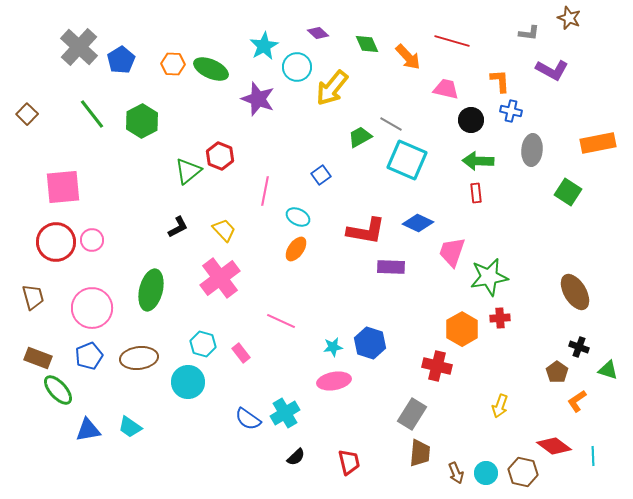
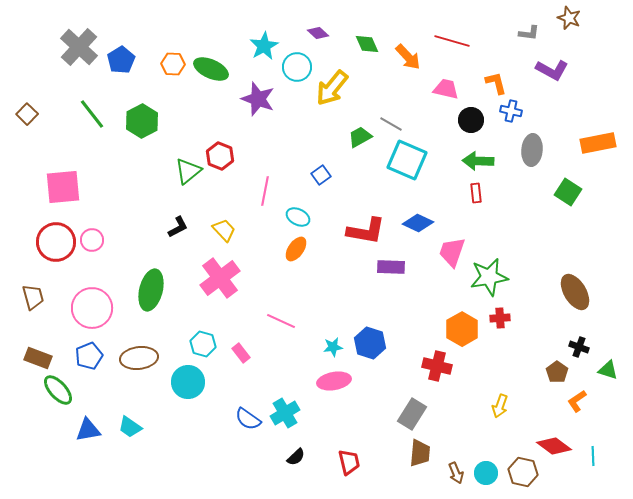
orange L-shape at (500, 81): moved 4 px left, 2 px down; rotated 10 degrees counterclockwise
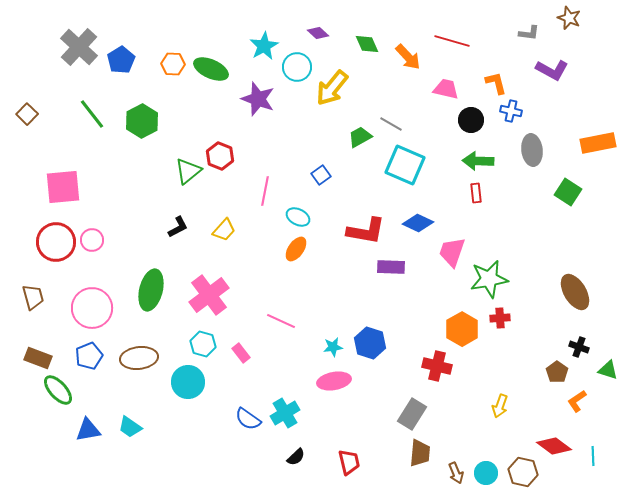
gray ellipse at (532, 150): rotated 12 degrees counterclockwise
cyan square at (407, 160): moved 2 px left, 5 px down
yellow trapezoid at (224, 230): rotated 85 degrees clockwise
green star at (489, 277): moved 2 px down
pink cross at (220, 278): moved 11 px left, 17 px down
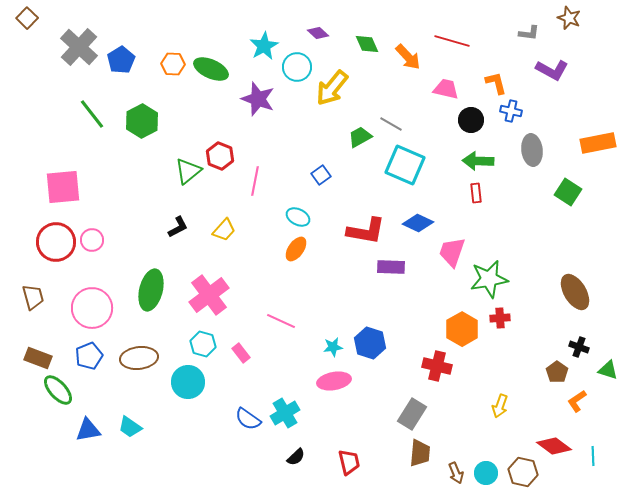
brown square at (27, 114): moved 96 px up
pink line at (265, 191): moved 10 px left, 10 px up
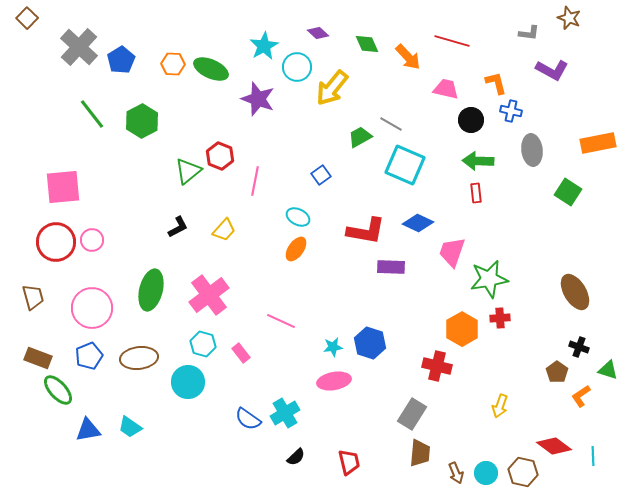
orange L-shape at (577, 401): moved 4 px right, 5 px up
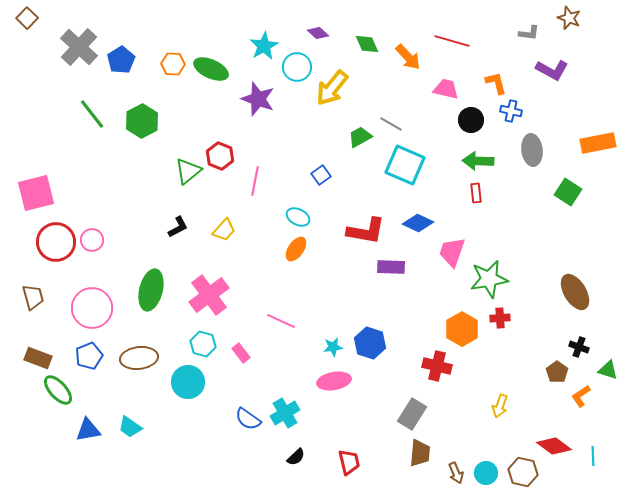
pink square at (63, 187): moved 27 px left, 6 px down; rotated 9 degrees counterclockwise
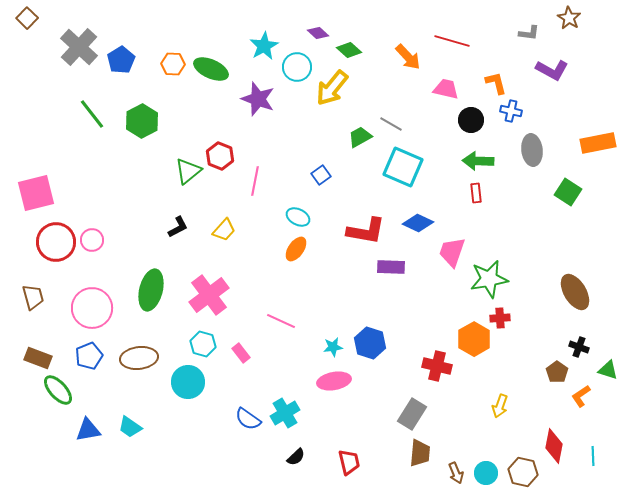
brown star at (569, 18): rotated 10 degrees clockwise
green diamond at (367, 44): moved 18 px left, 6 px down; rotated 25 degrees counterclockwise
cyan square at (405, 165): moved 2 px left, 2 px down
orange hexagon at (462, 329): moved 12 px right, 10 px down
red diamond at (554, 446): rotated 64 degrees clockwise
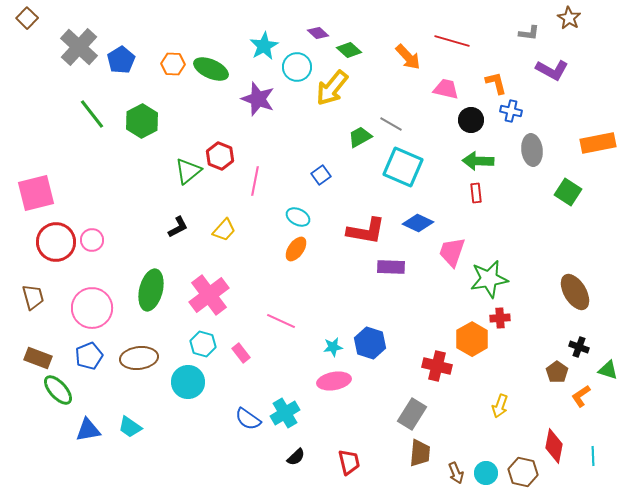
orange hexagon at (474, 339): moved 2 px left
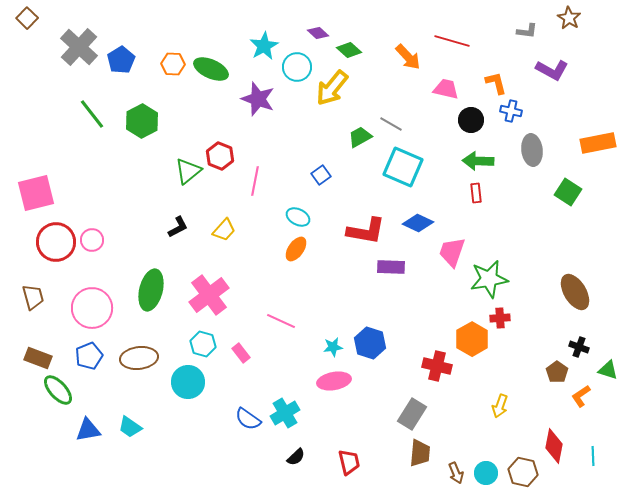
gray L-shape at (529, 33): moved 2 px left, 2 px up
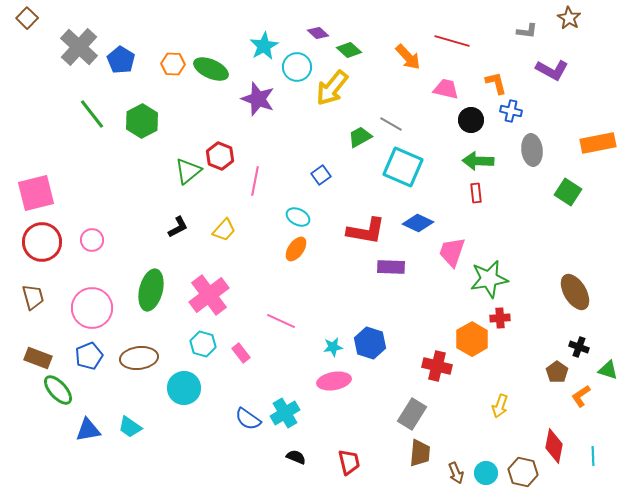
blue pentagon at (121, 60): rotated 8 degrees counterclockwise
red circle at (56, 242): moved 14 px left
cyan circle at (188, 382): moved 4 px left, 6 px down
black semicircle at (296, 457): rotated 114 degrees counterclockwise
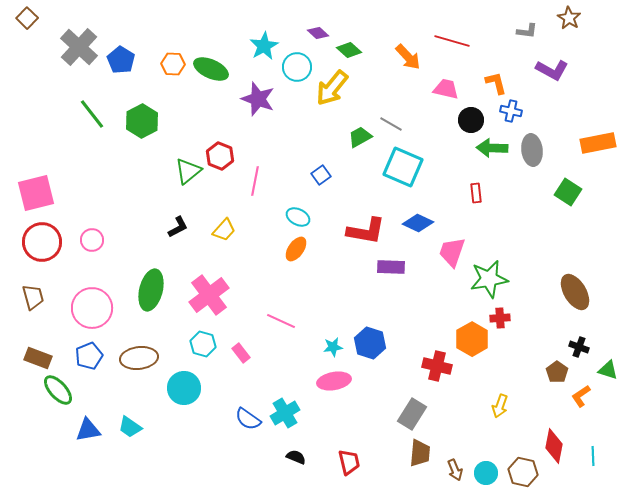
green arrow at (478, 161): moved 14 px right, 13 px up
brown arrow at (456, 473): moved 1 px left, 3 px up
